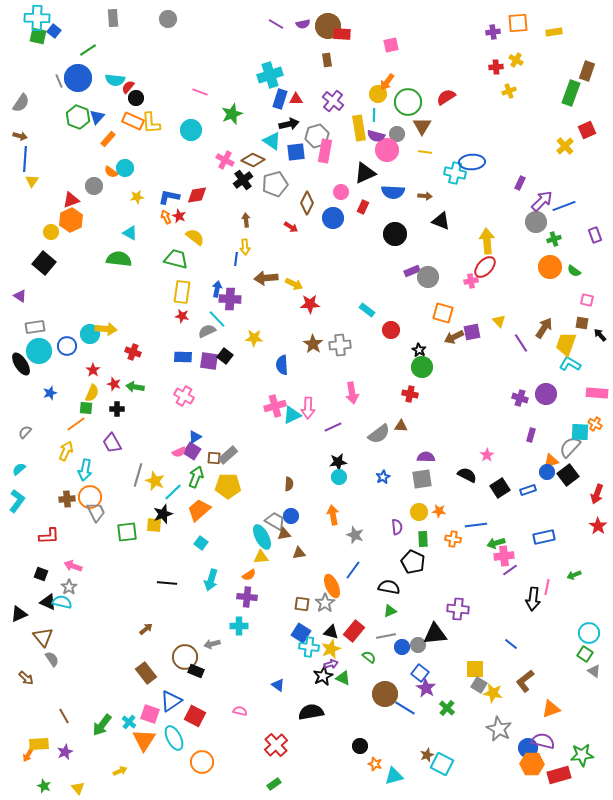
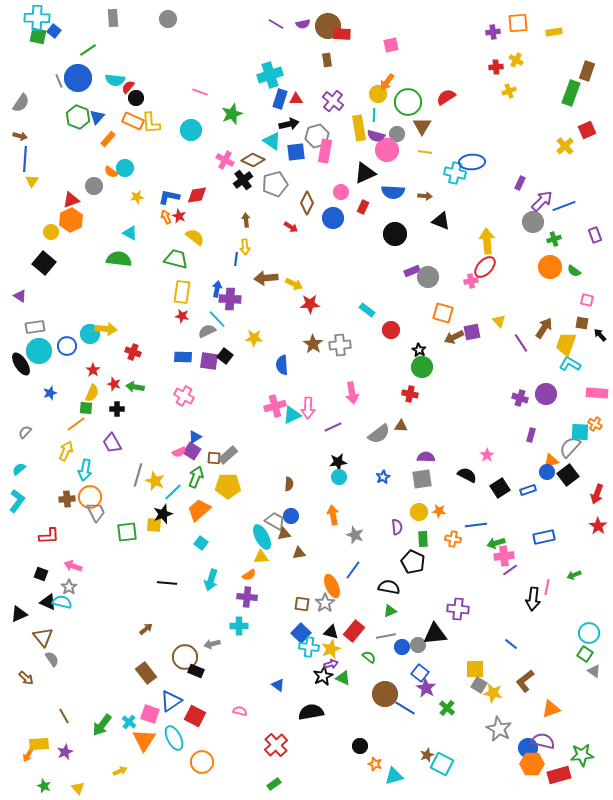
gray circle at (536, 222): moved 3 px left
blue square at (301, 633): rotated 12 degrees clockwise
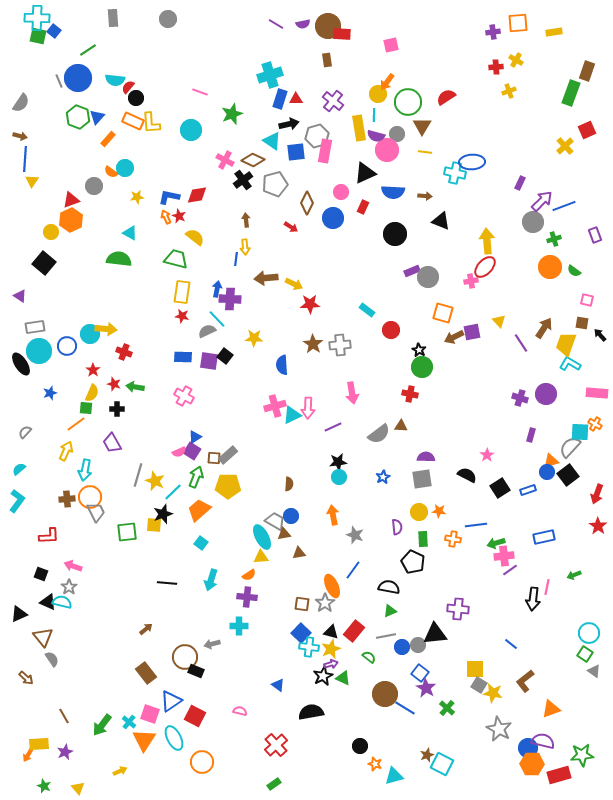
red cross at (133, 352): moved 9 px left
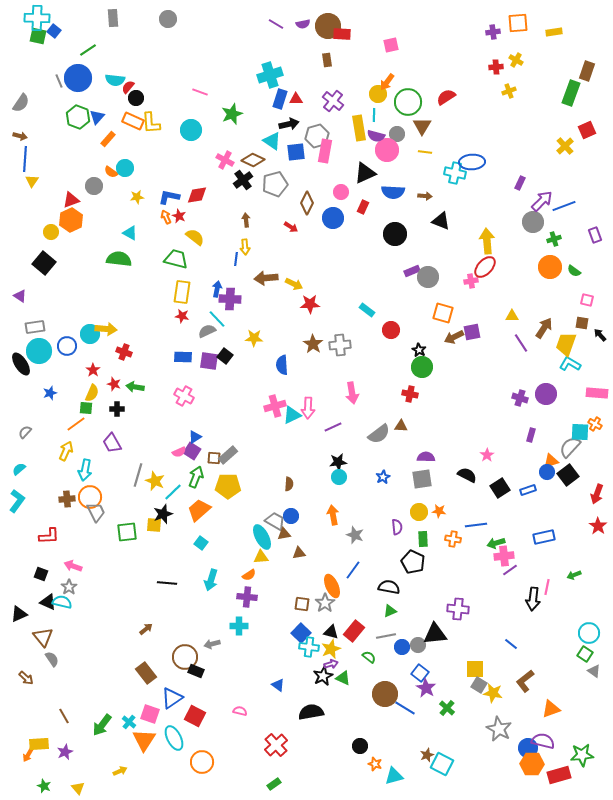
yellow triangle at (499, 321): moved 13 px right, 5 px up; rotated 48 degrees counterclockwise
blue triangle at (171, 701): moved 1 px right, 3 px up
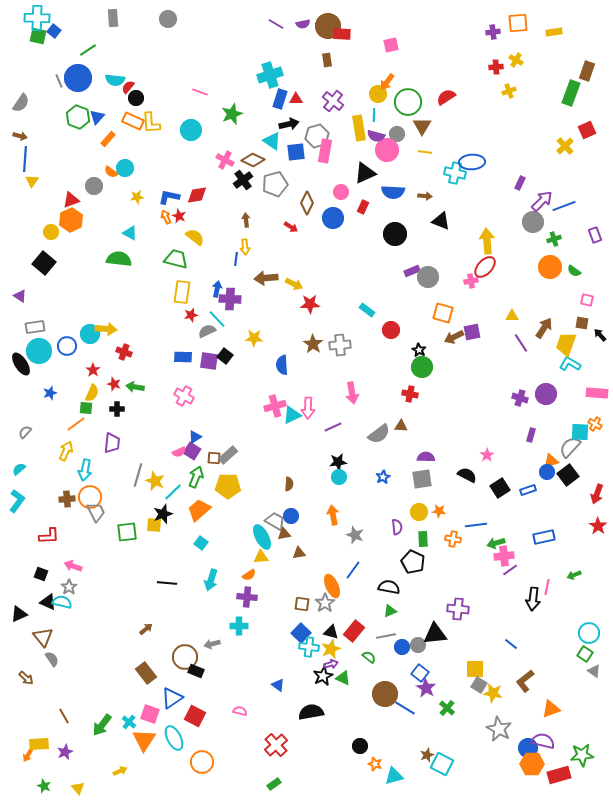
red star at (182, 316): moved 9 px right, 1 px up; rotated 24 degrees counterclockwise
purple trapezoid at (112, 443): rotated 145 degrees counterclockwise
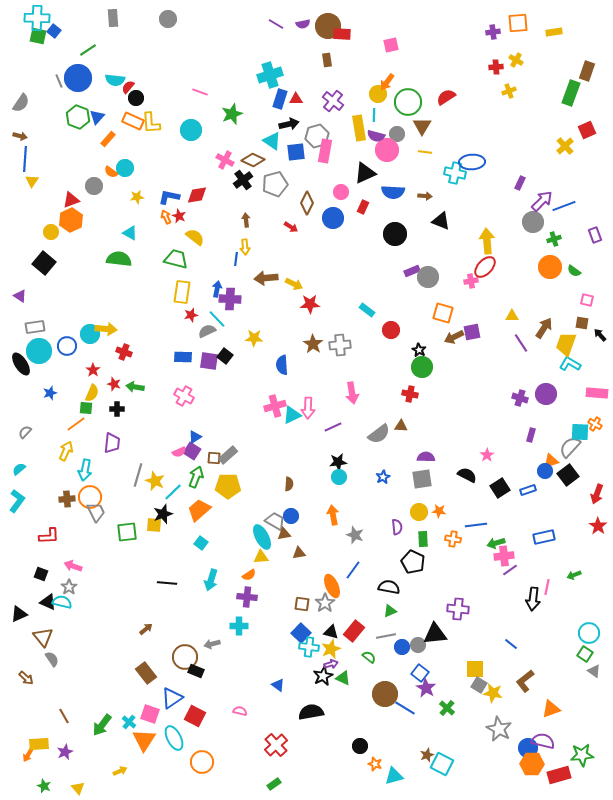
blue circle at (547, 472): moved 2 px left, 1 px up
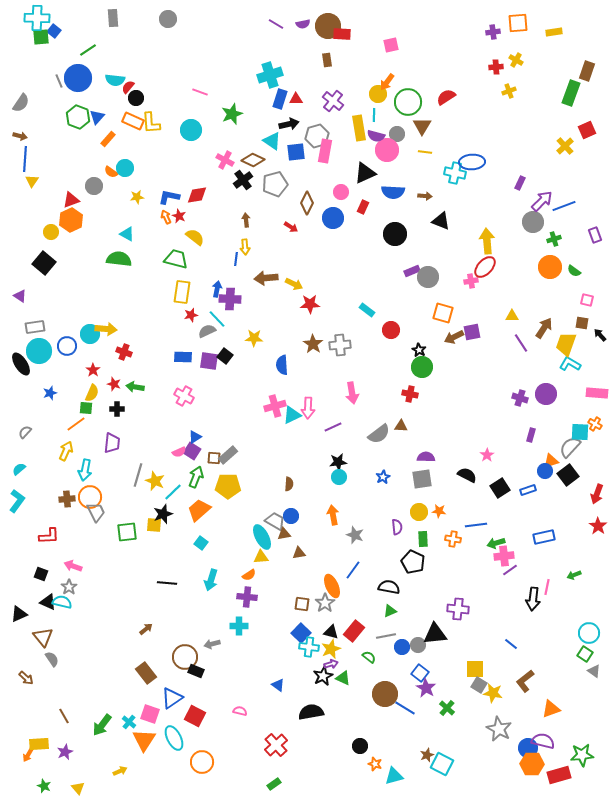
green square at (38, 36): moved 3 px right, 1 px down; rotated 18 degrees counterclockwise
cyan triangle at (130, 233): moved 3 px left, 1 px down
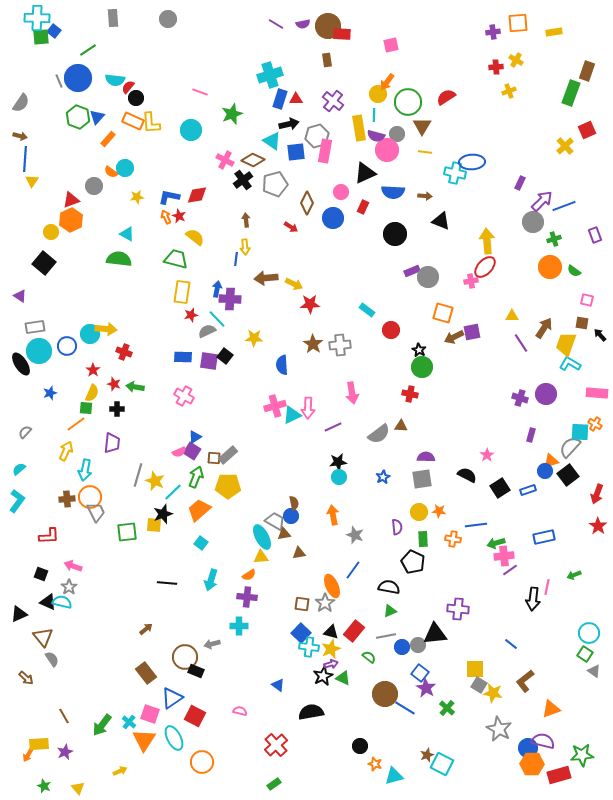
brown semicircle at (289, 484): moved 5 px right, 19 px down; rotated 16 degrees counterclockwise
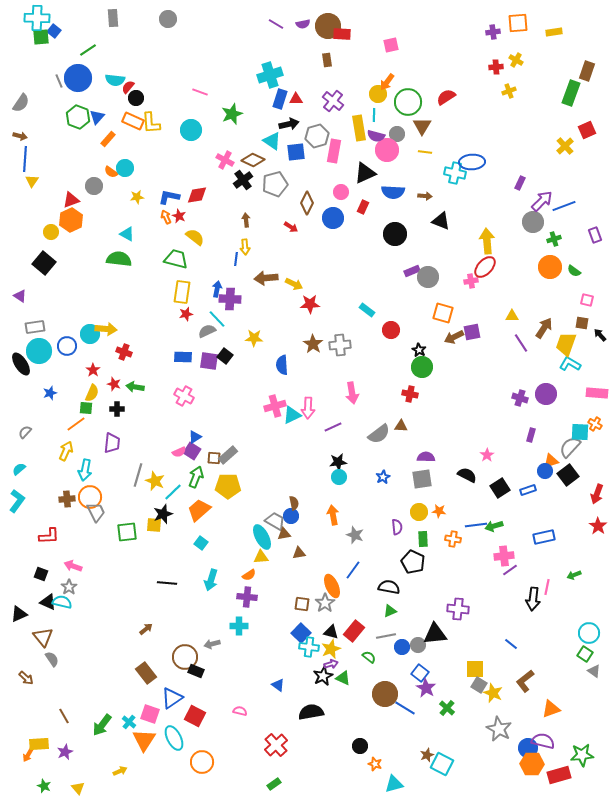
pink rectangle at (325, 151): moved 9 px right
red star at (191, 315): moved 5 px left, 1 px up
green arrow at (496, 543): moved 2 px left, 17 px up
yellow star at (493, 693): rotated 12 degrees clockwise
cyan triangle at (394, 776): moved 8 px down
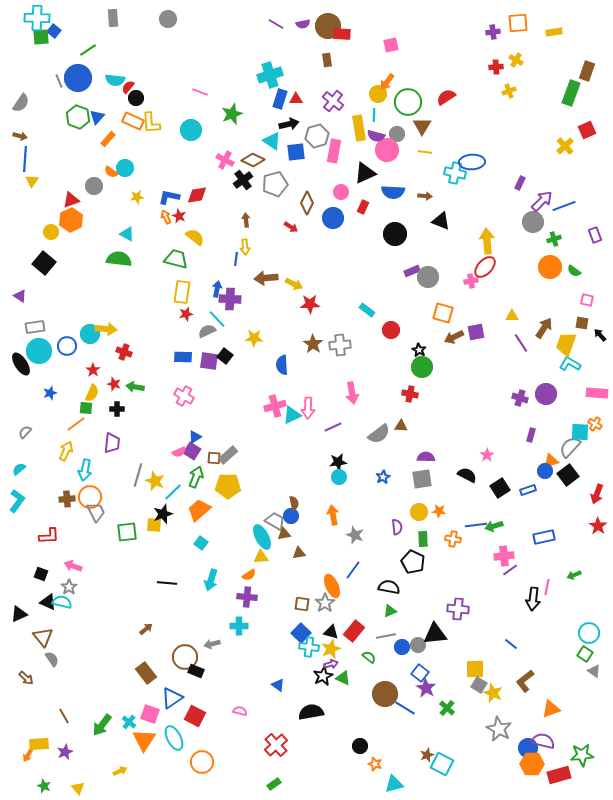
purple square at (472, 332): moved 4 px right
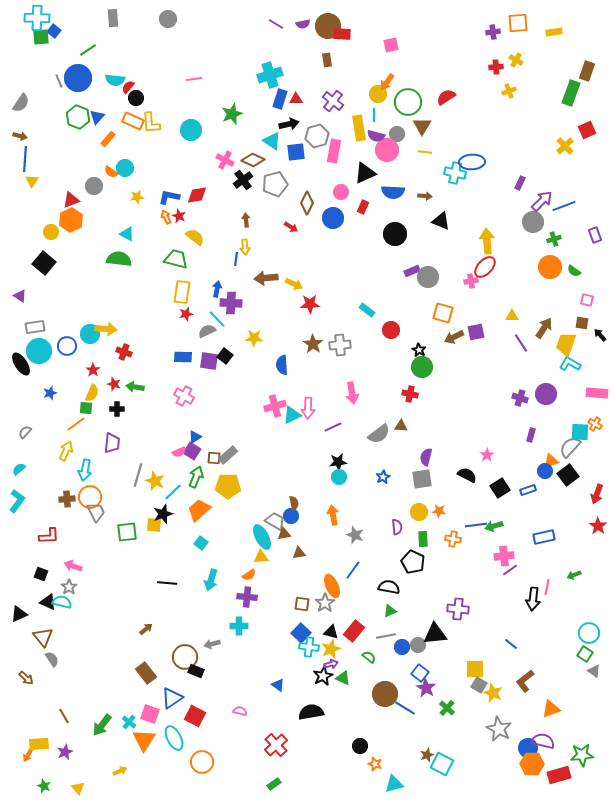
pink line at (200, 92): moved 6 px left, 13 px up; rotated 28 degrees counterclockwise
purple cross at (230, 299): moved 1 px right, 4 px down
purple semicircle at (426, 457): rotated 78 degrees counterclockwise
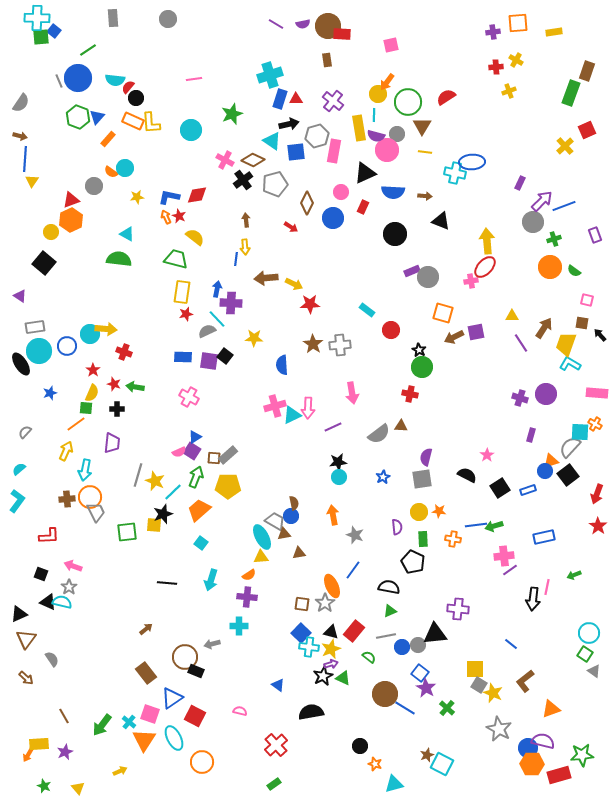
pink cross at (184, 396): moved 5 px right, 1 px down
brown triangle at (43, 637): moved 17 px left, 2 px down; rotated 15 degrees clockwise
